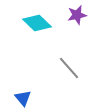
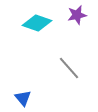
cyan diamond: rotated 24 degrees counterclockwise
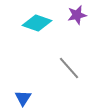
blue triangle: rotated 12 degrees clockwise
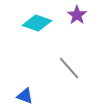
purple star: rotated 24 degrees counterclockwise
blue triangle: moved 2 px right, 2 px up; rotated 42 degrees counterclockwise
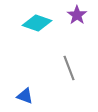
gray line: rotated 20 degrees clockwise
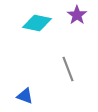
cyan diamond: rotated 8 degrees counterclockwise
gray line: moved 1 px left, 1 px down
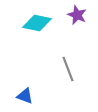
purple star: rotated 12 degrees counterclockwise
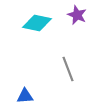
blue triangle: rotated 24 degrees counterclockwise
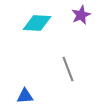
purple star: moved 4 px right; rotated 24 degrees clockwise
cyan diamond: rotated 8 degrees counterclockwise
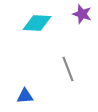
purple star: moved 1 px right, 1 px up; rotated 30 degrees counterclockwise
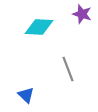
cyan diamond: moved 2 px right, 4 px down
blue triangle: moved 1 px right, 1 px up; rotated 48 degrees clockwise
